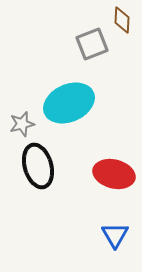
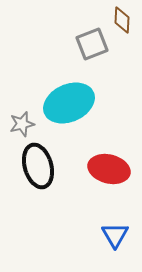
red ellipse: moved 5 px left, 5 px up
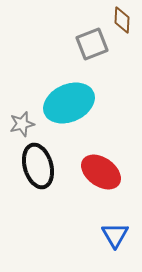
red ellipse: moved 8 px left, 3 px down; rotated 21 degrees clockwise
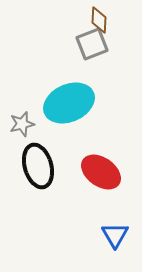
brown diamond: moved 23 px left
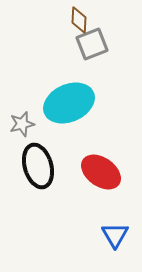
brown diamond: moved 20 px left
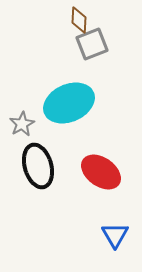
gray star: rotated 15 degrees counterclockwise
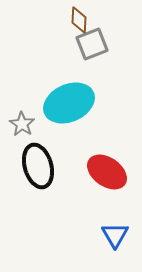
gray star: rotated 10 degrees counterclockwise
red ellipse: moved 6 px right
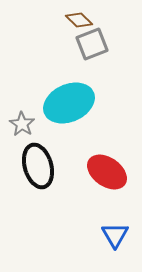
brown diamond: rotated 48 degrees counterclockwise
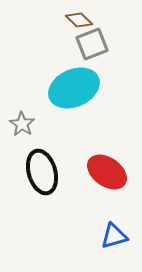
cyan ellipse: moved 5 px right, 15 px up
black ellipse: moved 4 px right, 6 px down
blue triangle: moved 1 px left, 1 px down; rotated 44 degrees clockwise
